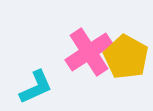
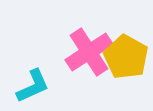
cyan L-shape: moved 3 px left, 1 px up
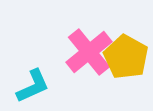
pink cross: rotated 6 degrees counterclockwise
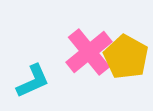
cyan L-shape: moved 5 px up
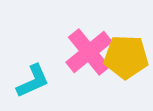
yellow pentagon: rotated 27 degrees counterclockwise
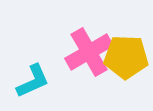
pink cross: rotated 9 degrees clockwise
